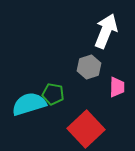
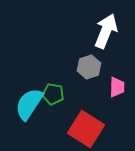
cyan semicircle: rotated 40 degrees counterclockwise
red square: rotated 15 degrees counterclockwise
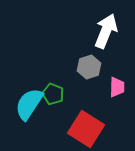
green pentagon: rotated 10 degrees clockwise
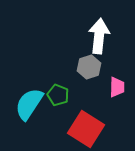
white arrow: moved 7 px left, 5 px down; rotated 16 degrees counterclockwise
green pentagon: moved 5 px right, 1 px down
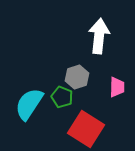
gray hexagon: moved 12 px left, 10 px down
green pentagon: moved 4 px right, 2 px down
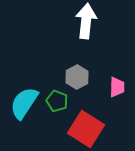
white arrow: moved 13 px left, 15 px up
gray hexagon: rotated 10 degrees counterclockwise
green pentagon: moved 5 px left, 4 px down
cyan semicircle: moved 5 px left, 1 px up
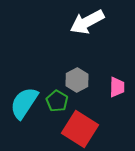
white arrow: moved 1 px right, 1 px down; rotated 124 degrees counterclockwise
gray hexagon: moved 3 px down
green pentagon: rotated 10 degrees clockwise
red square: moved 6 px left
